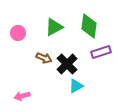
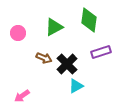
green diamond: moved 6 px up
pink arrow: rotated 21 degrees counterclockwise
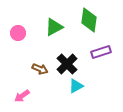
brown arrow: moved 4 px left, 11 px down
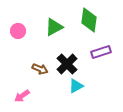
pink circle: moved 2 px up
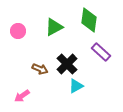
purple rectangle: rotated 60 degrees clockwise
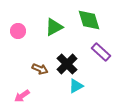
green diamond: rotated 25 degrees counterclockwise
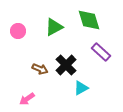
black cross: moved 1 px left, 1 px down
cyan triangle: moved 5 px right, 2 px down
pink arrow: moved 5 px right, 3 px down
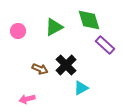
purple rectangle: moved 4 px right, 7 px up
pink arrow: rotated 21 degrees clockwise
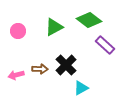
green diamond: rotated 35 degrees counterclockwise
brown arrow: rotated 21 degrees counterclockwise
pink arrow: moved 11 px left, 24 px up
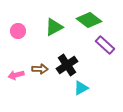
black cross: moved 1 px right; rotated 10 degrees clockwise
